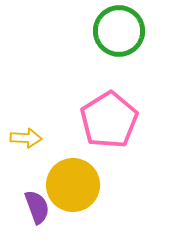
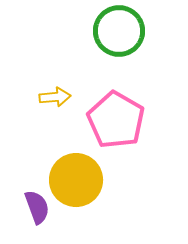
pink pentagon: moved 7 px right; rotated 10 degrees counterclockwise
yellow arrow: moved 29 px right, 41 px up; rotated 8 degrees counterclockwise
yellow circle: moved 3 px right, 5 px up
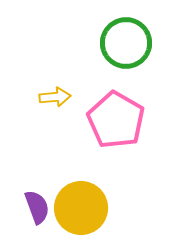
green circle: moved 7 px right, 12 px down
yellow circle: moved 5 px right, 28 px down
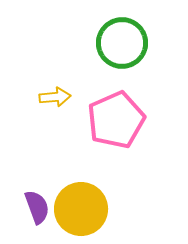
green circle: moved 4 px left
pink pentagon: rotated 18 degrees clockwise
yellow circle: moved 1 px down
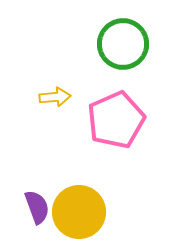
green circle: moved 1 px right, 1 px down
yellow circle: moved 2 px left, 3 px down
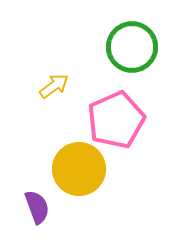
green circle: moved 9 px right, 3 px down
yellow arrow: moved 1 px left, 11 px up; rotated 32 degrees counterclockwise
yellow circle: moved 43 px up
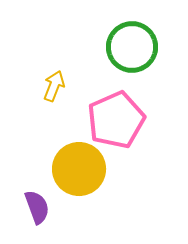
yellow arrow: rotated 32 degrees counterclockwise
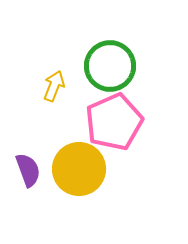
green circle: moved 22 px left, 19 px down
pink pentagon: moved 2 px left, 2 px down
purple semicircle: moved 9 px left, 37 px up
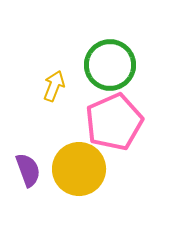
green circle: moved 1 px up
